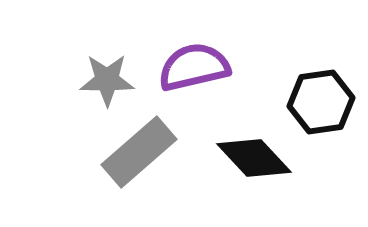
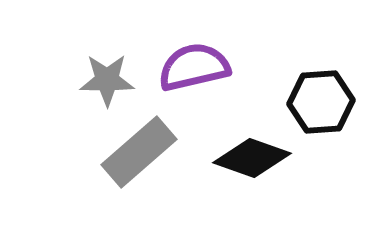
black hexagon: rotated 4 degrees clockwise
black diamond: moved 2 px left; rotated 28 degrees counterclockwise
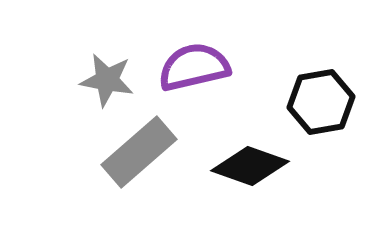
gray star: rotated 10 degrees clockwise
black hexagon: rotated 6 degrees counterclockwise
black diamond: moved 2 px left, 8 px down
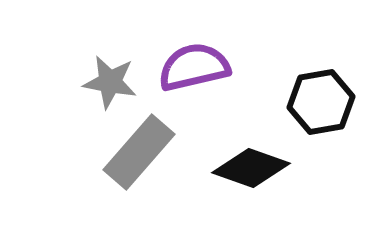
gray star: moved 3 px right, 2 px down
gray rectangle: rotated 8 degrees counterclockwise
black diamond: moved 1 px right, 2 px down
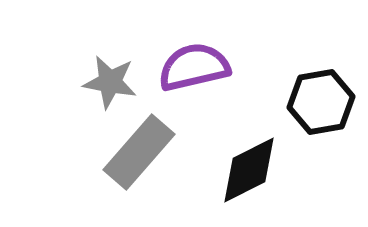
black diamond: moved 2 px left, 2 px down; rotated 46 degrees counterclockwise
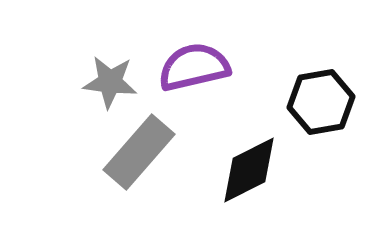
gray star: rotated 4 degrees counterclockwise
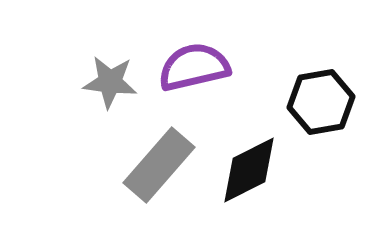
gray rectangle: moved 20 px right, 13 px down
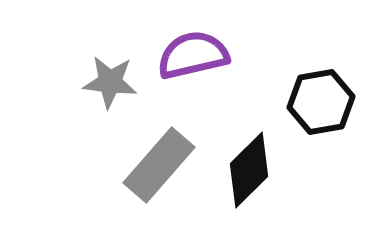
purple semicircle: moved 1 px left, 12 px up
black diamond: rotated 18 degrees counterclockwise
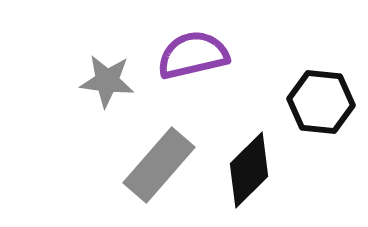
gray star: moved 3 px left, 1 px up
black hexagon: rotated 16 degrees clockwise
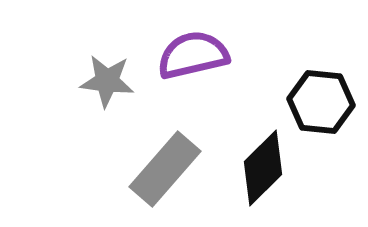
gray rectangle: moved 6 px right, 4 px down
black diamond: moved 14 px right, 2 px up
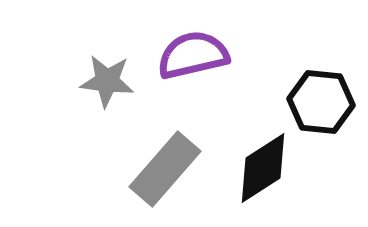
black diamond: rotated 12 degrees clockwise
